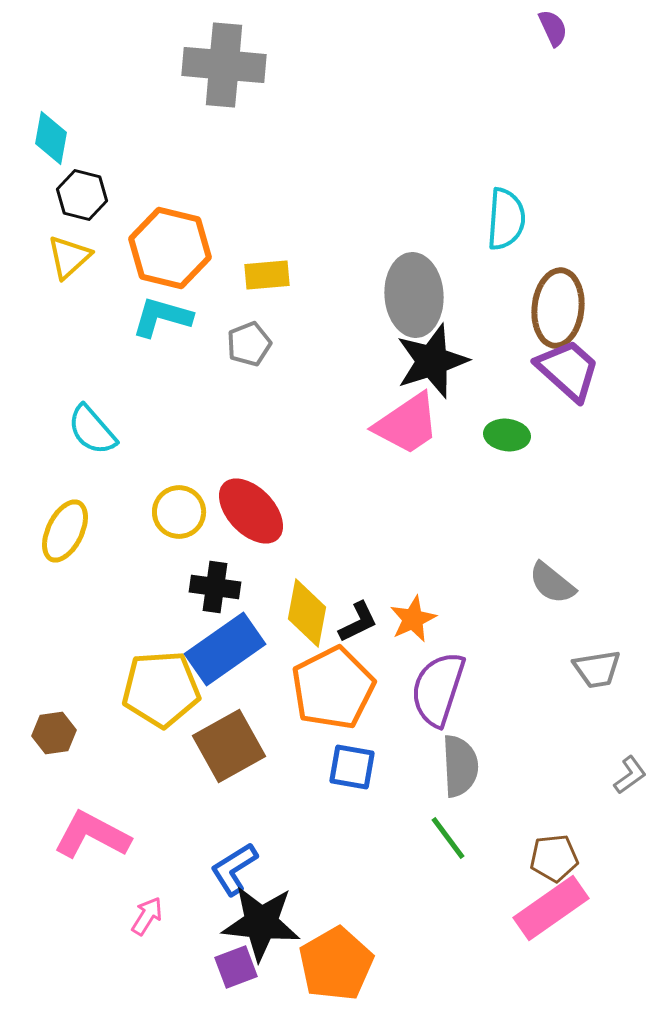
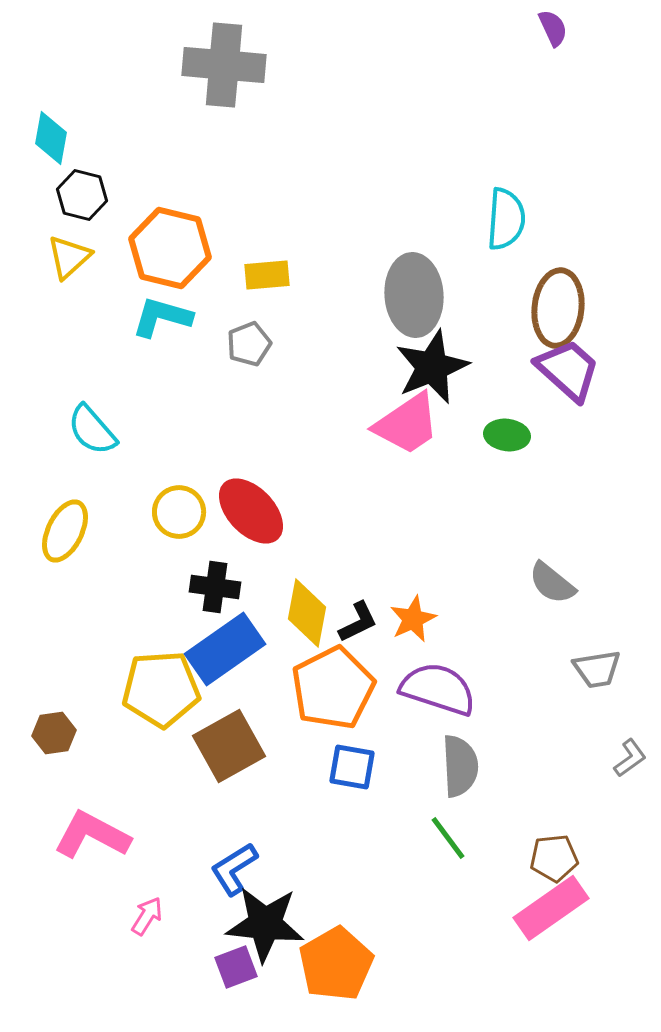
black star at (432, 361): moved 6 px down; rotated 4 degrees counterclockwise
purple semicircle at (438, 689): rotated 90 degrees clockwise
gray L-shape at (630, 775): moved 17 px up
black star at (261, 923): moved 4 px right, 1 px down
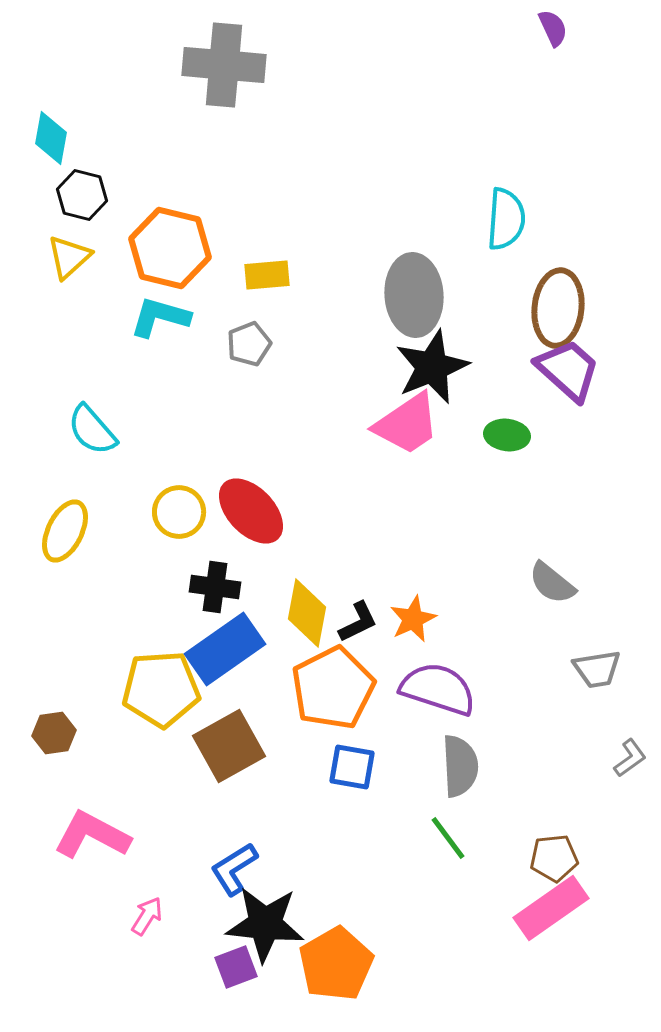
cyan L-shape at (162, 317): moved 2 px left
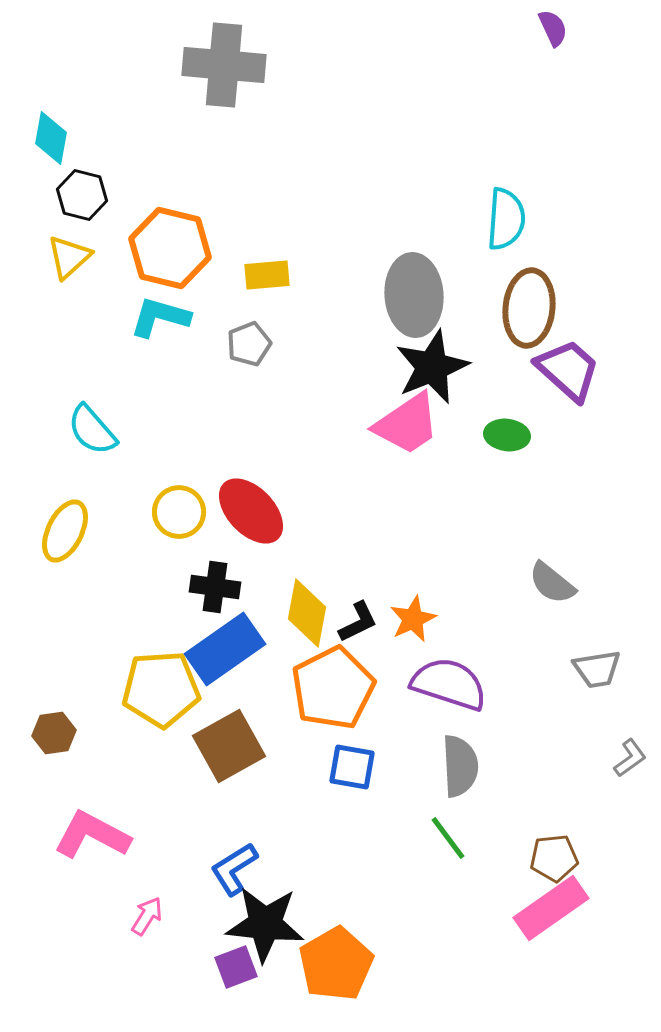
brown ellipse at (558, 308): moved 29 px left
purple semicircle at (438, 689): moved 11 px right, 5 px up
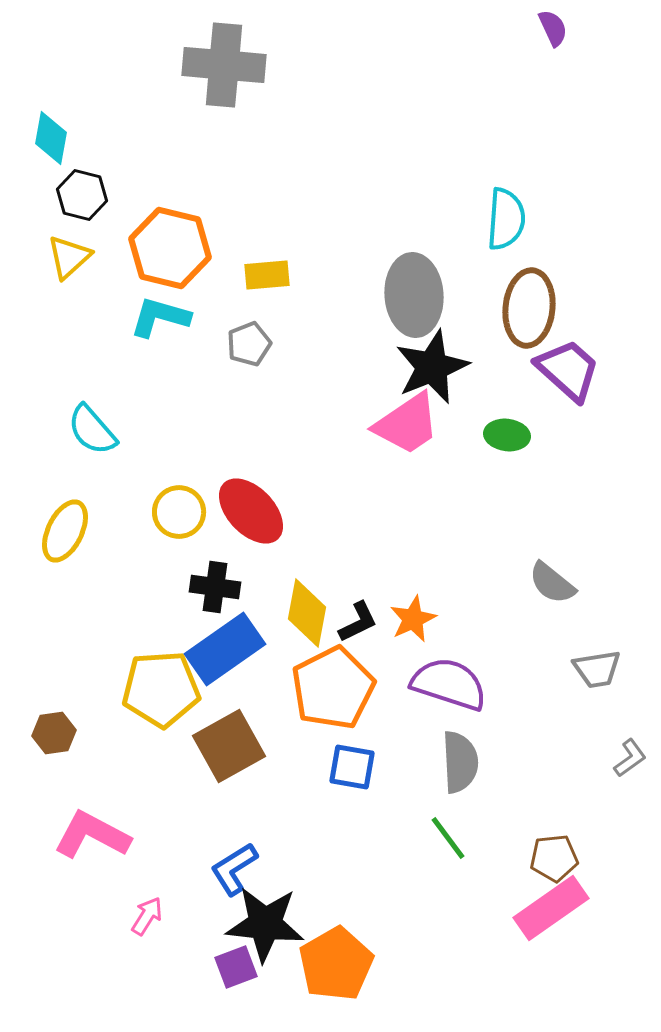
gray semicircle at (460, 766): moved 4 px up
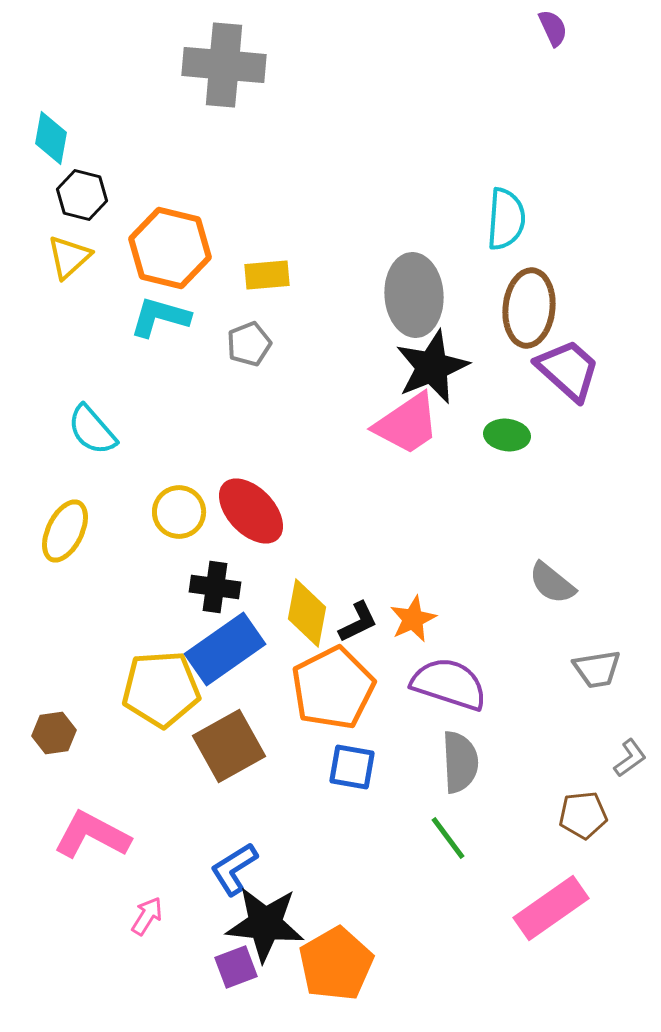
brown pentagon at (554, 858): moved 29 px right, 43 px up
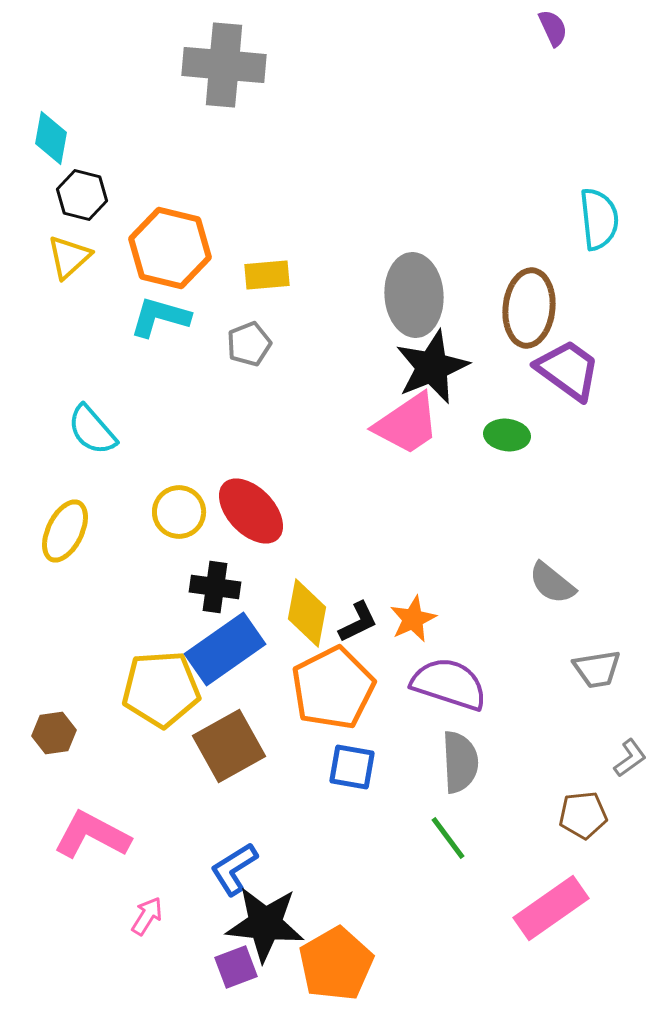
cyan semicircle at (506, 219): moved 93 px right; rotated 10 degrees counterclockwise
purple trapezoid at (568, 370): rotated 6 degrees counterclockwise
